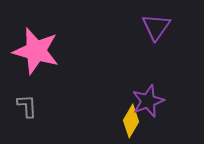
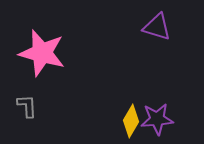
purple triangle: moved 1 px right; rotated 48 degrees counterclockwise
pink star: moved 6 px right, 2 px down
purple star: moved 9 px right, 18 px down; rotated 16 degrees clockwise
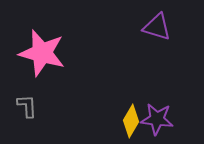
purple star: rotated 12 degrees clockwise
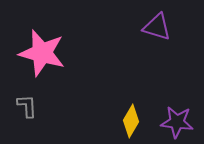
purple star: moved 20 px right, 3 px down
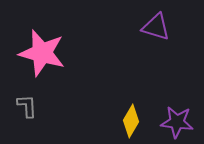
purple triangle: moved 1 px left
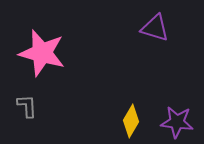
purple triangle: moved 1 px left, 1 px down
